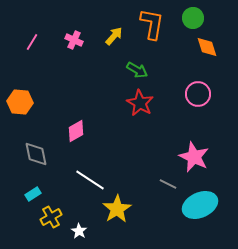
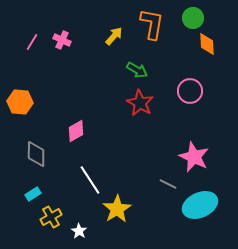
pink cross: moved 12 px left
orange diamond: moved 3 px up; rotated 15 degrees clockwise
pink circle: moved 8 px left, 3 px up
gray diamond: rotated 12 degrees clockwise
white line: rotated 24 degrees clockwise
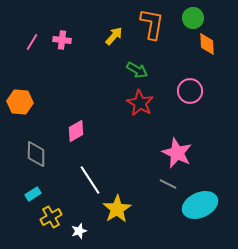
pink cross: rotated 18 degrees counterclockwise
pink star: moved 17 px left, 4 px up
white star: rotated 21 degrees clockwise
